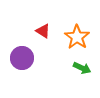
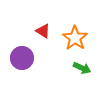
orange star: moved 2 px left, 1 px down
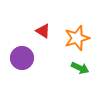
orange star: moved 2 px right; rotated 20 degrees clockwise
green arrow: moved 2 px left
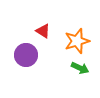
orange star: moved 3 px down
purple circle: moved 4 px right, 3 px up
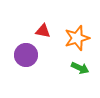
red triangle: rotated 21 degrees counterclockwise
orange star: moved 3 px up
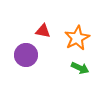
orange star: rotated 10 degrees counterclockwise
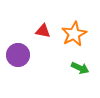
orange star: moved 3 px left, 4 px up
purple circle: moved 8 px left
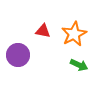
green arrow: moved 1 px left, 3 px up
